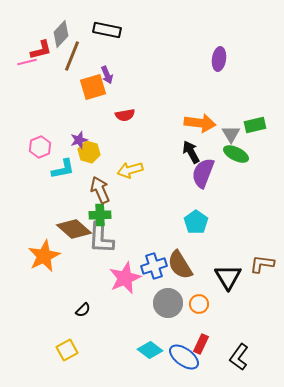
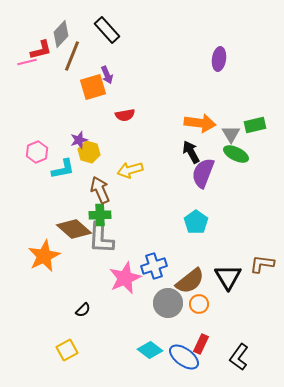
black rectangle: rotated 36 degrees clockwise
pink hexagon: moved 3 px left, 5 px down
brown semicircle: moved 10 px right, 16 px down; rotated 96 degrees counterclockwise
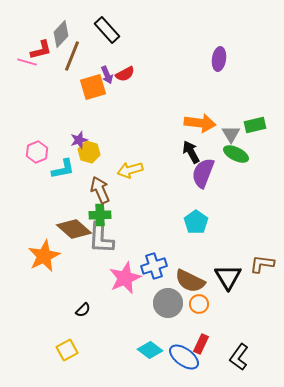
pink line: rotated 30 degrees clockwise
red semicircle: moved 41 px up; rotated 18 degrees counterclockwise
brown semicircle: rotated 64 degrees clockwise
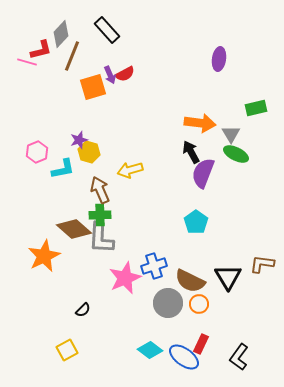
purple arrow: moved 3 px right
green rectangle: moved 1 px right, 17 px up
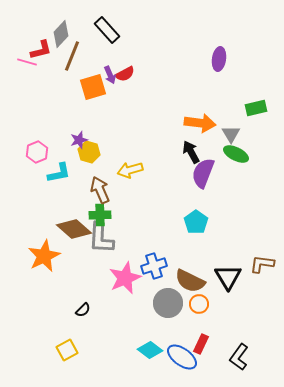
cyan L-shape: moved 4 px left, 4 px down
blue ellipse: moved 2 px left
